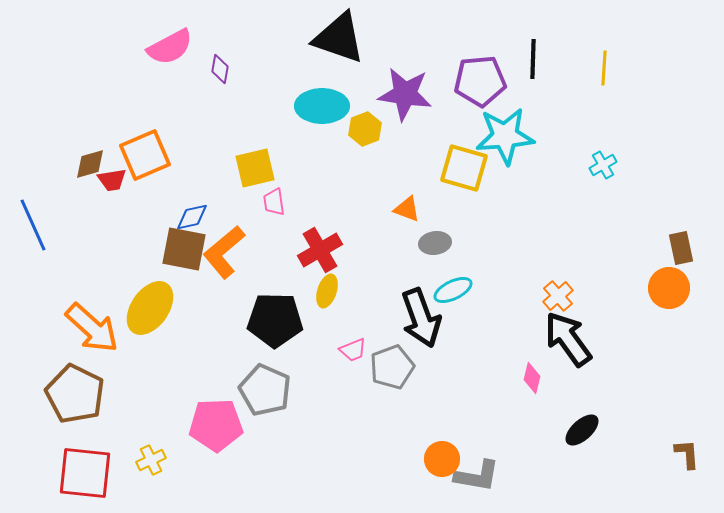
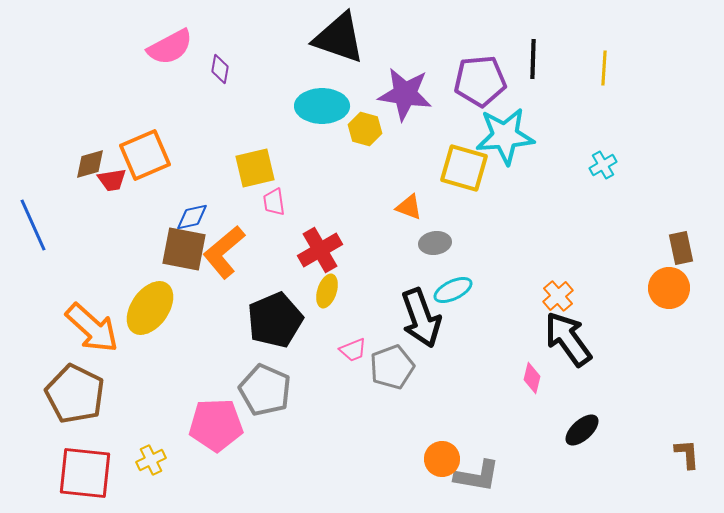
yellow hexagon at (365, 129): rotated 24 degrees counterclockwise
orange triangle at (407, 209): moved 2 px right, 2 px up
black pentagon at (275, 320): rotated 24 degrees counterclockwise
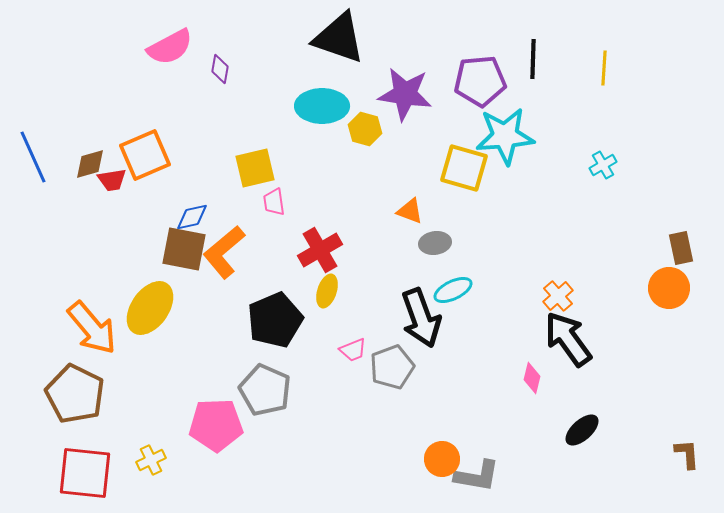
orange triangle at (409, 207): moved 1 px right, 4 px down
blue line at (33, 225): moved 68 px up
orange arrow at (92, 328): rotated 8 degrees clockwise
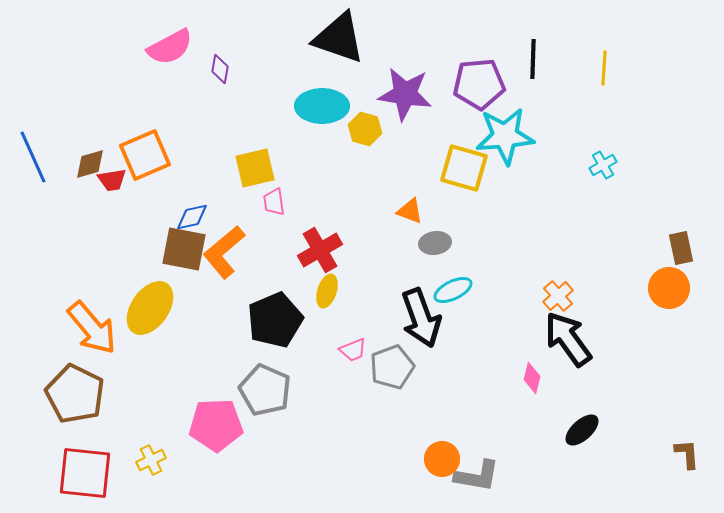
purple pentagon at (480, 81): moved 1 px left, 3 px down
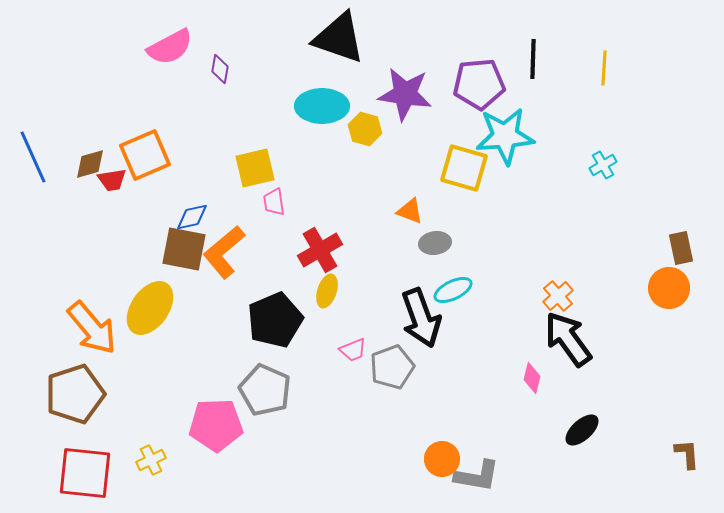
brown pentagon at (75, 394): rotated 28 degrees clockwise
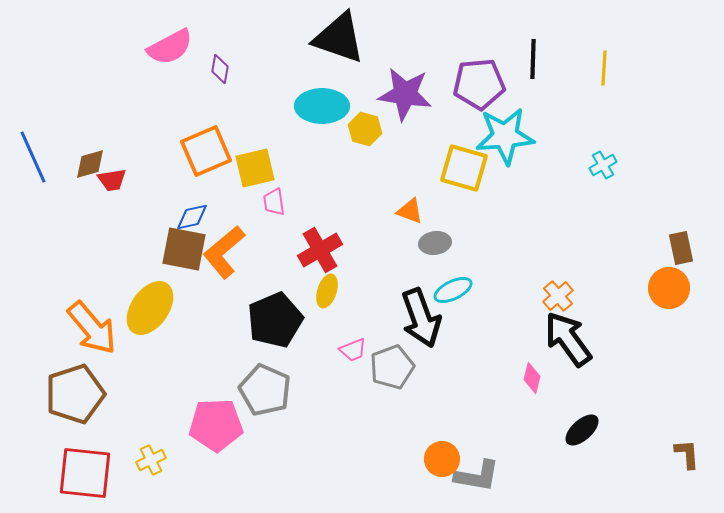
orange square at (145, 155): moved 61 px right, 4 px up
